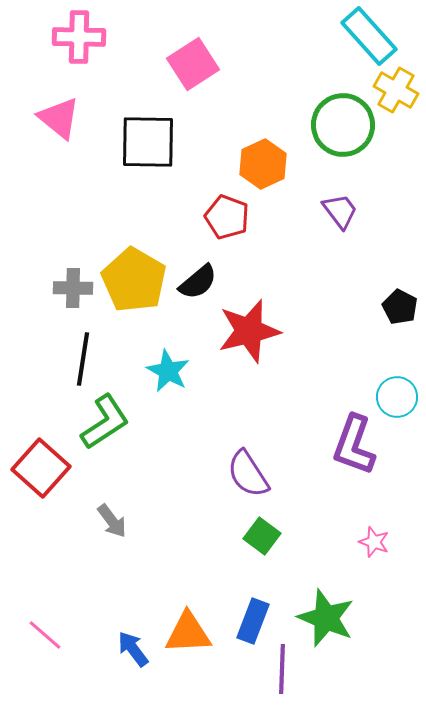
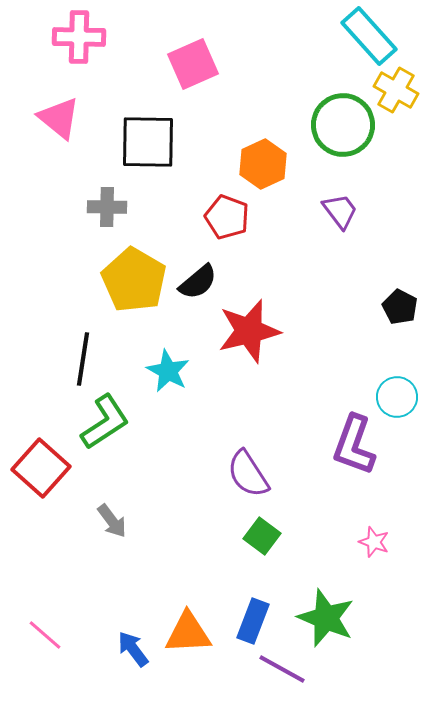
pink square: rotated 9 degrees clockwise
gray cross: moved 34 px right, 81 px up
purple line: rotated 63 degrees counterclockwise
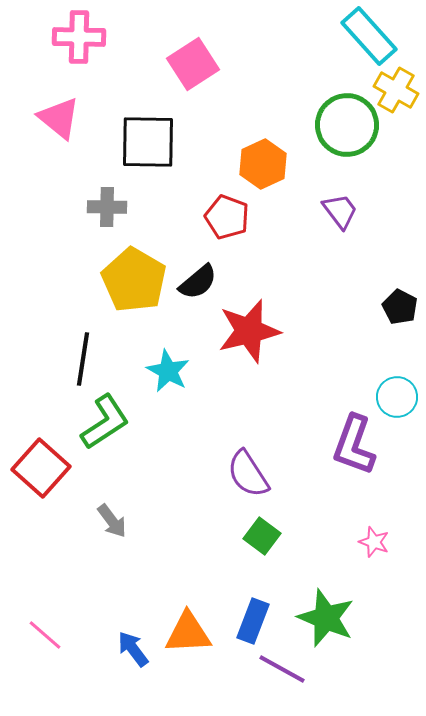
pink square: rotated 9 degrees counterclockwise
green circle: moved 4 px right
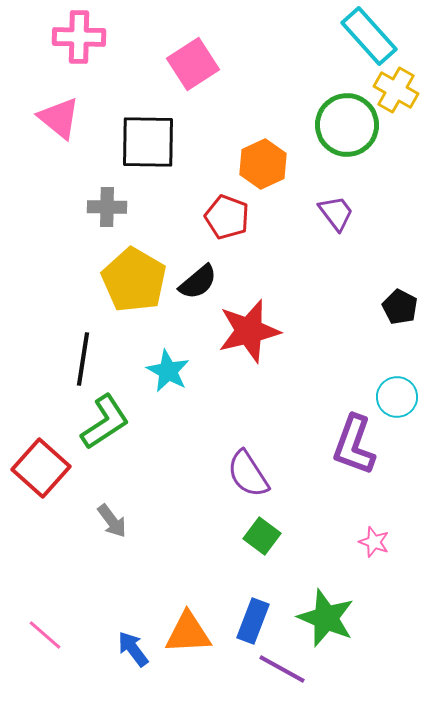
purple trapezoid: moved 4 px left, 2 px down
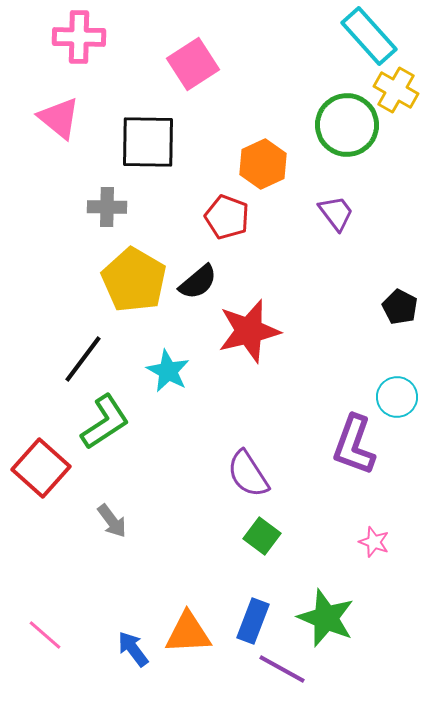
black line: rotated 28 degrees clockwise
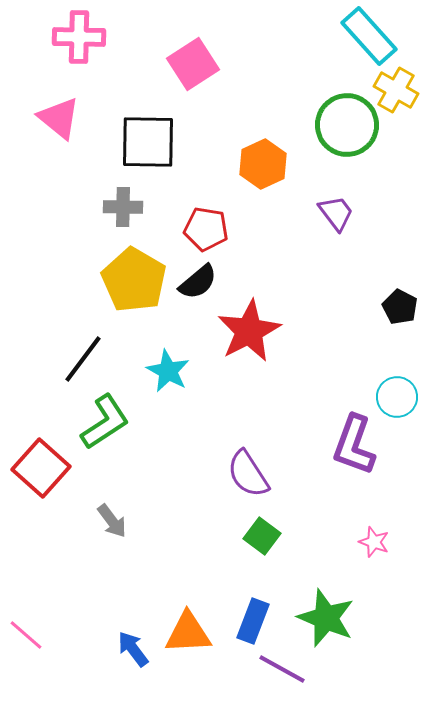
gray cross: moved 16 px right
red pentagon: moved 21 px left, 12 px down; rotated 12 degrees counterclockwise
red star: rotated 14 degrees counterclockwise
pink line: moved 19 px left
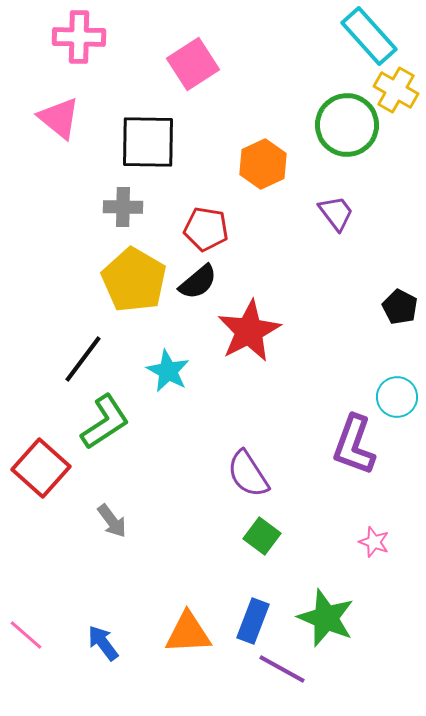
blue arrow: moved 30 px left, 6 px up
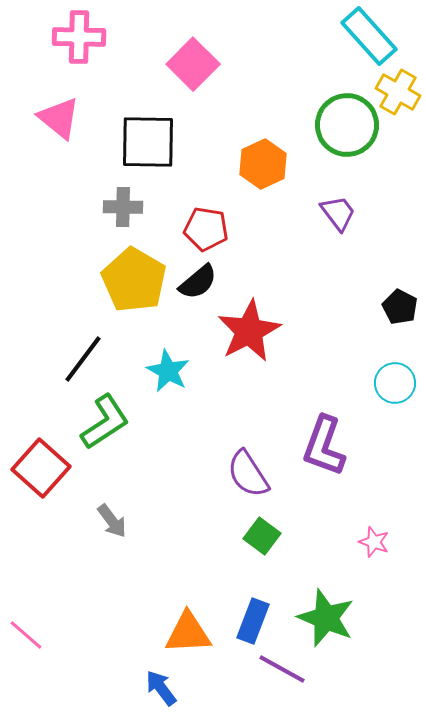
pink square: rotated 12 degrees counterclockwise
yellow cross: moved 2 px right, 2 px down
purple trapezoid: moved 2 px right
cyan circle: moved 2 px left, 14 px up
purple L-shape: moved 30 px left, 1 px down
blue arrow: moved 58 px right, 45 px down
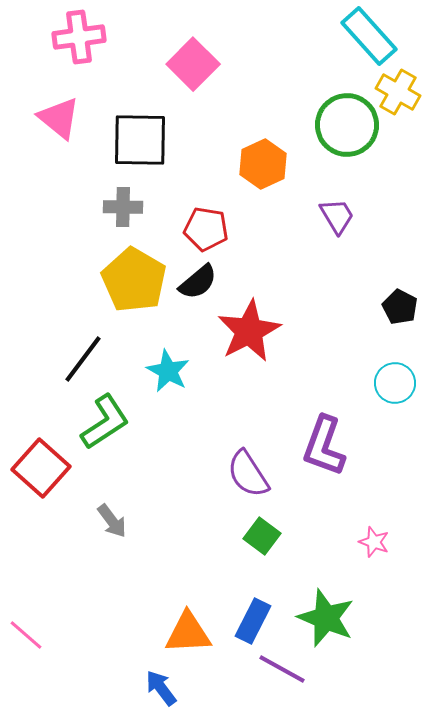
pink cross: rotated 9 degrees counterclockwise
black square: moved 8 px left, 2 px up
purple trapezoid: moved 1 px left, 3 px down; rotated 6 degrees clockwise
blue rectangle: rotated 6 degrees clockwise
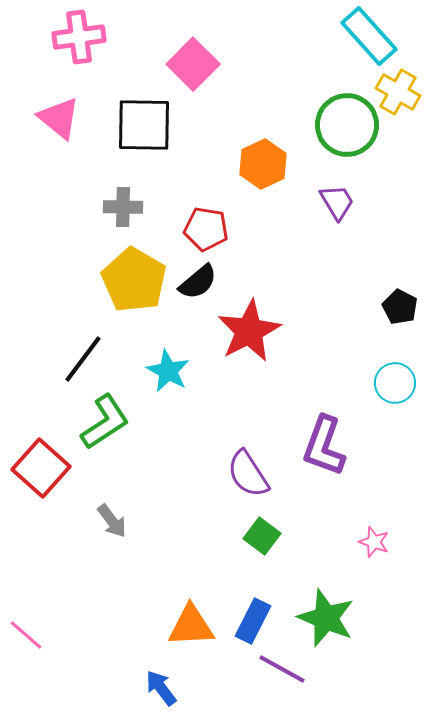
black square: moved 4 px right, 15 px up
purple trapezoid: moved 14 px up
orange triangle: moved 3 px right, 7 px up
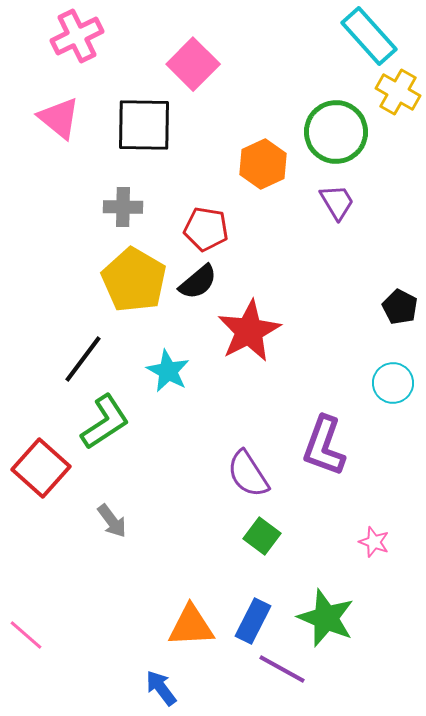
pink cross: moved 2 px left, 1 px up; rotated 18 degrees counterclockwise
green circle: moved 11 px left, 7 px down
cyan circle: moved 2 px left
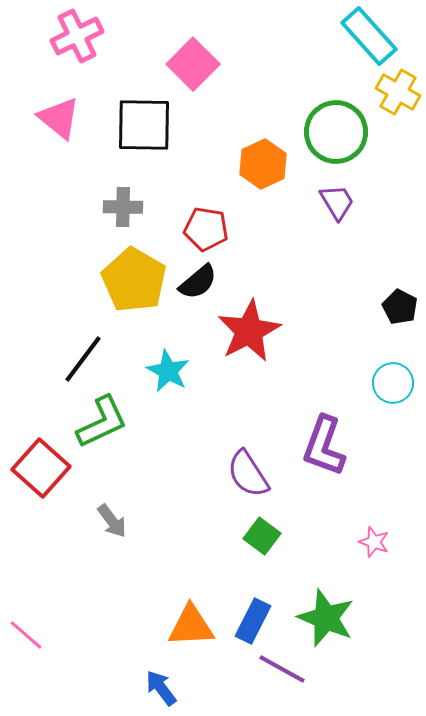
green L-shape: moved 3 px left; rotated 8 degrees clockwise
